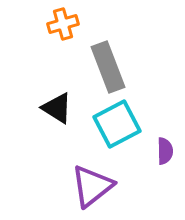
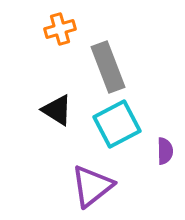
orange cross: moved 3 px left, 5 px down
black triangle: moved 2 px down
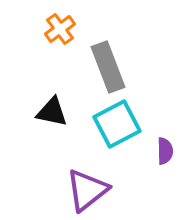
orange cross: rotated 20 degrees counterclockwise
black triangle: moved 5 px left, 2 px down; rotated 20 degrees counterclockwise
purple triangle: moved 5 px left, 4 px down
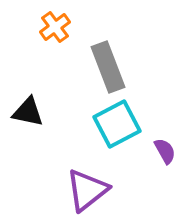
orange cross: moved 5 px left, 2 px up
black triangle: moved 24 px left
purple semicircle: rotated 28 degrees counterclockwise
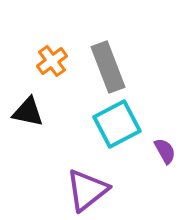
orange cross: moved 3 px left, 34 px down
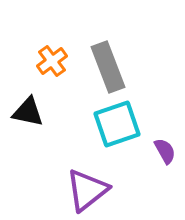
cyan square: rotated 9 degrees clockwise
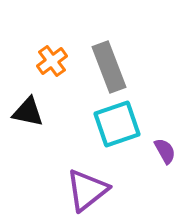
gray rectangle: moved 1 px right
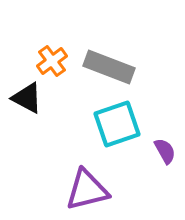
gray rectangle: rotated 48 degrees counterclockwise
black triangle: moved 1 px left, 14 px up; rotated 16 degrees clockwise
purple triangle: rotated 24 degrees clockwise
